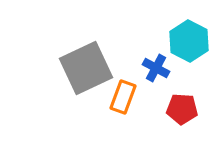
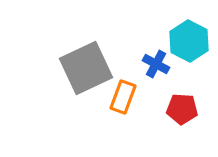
blue cross: moved 4 px up
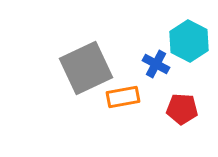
orange rectangle: rotated 60 degrees clockwise
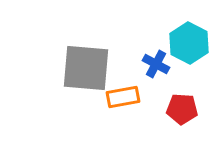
cyan hexagon: moved 2 px down
gray square: rotated 30 degrees clockwise
